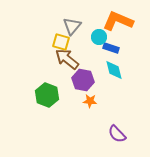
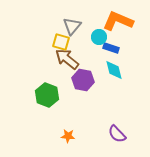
orange star: moved 22 px left, 35 px down
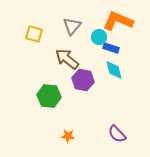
yellow square: moved 27 px left, 8 px up
green hexagon: moved 2 px right, 1 px down; rotated 15 degrees counterclockwise
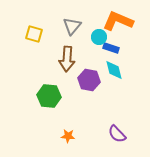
brown arrow: rotated 125 degrees counterclockwise
purple hexagon: moved 6 px right
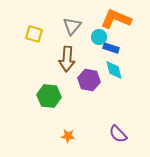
orange L-shape: moved 2 px left, 2 px up
purple semicircle: moved 1 px right
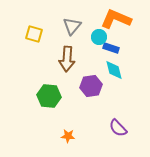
purple hexagon: moved 2 px right, 6 px down; rotated 20 degrees counterclockwise
purple semicircle: moved 6 px up
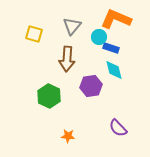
green hexagon: rotated 20 degrees clockwise
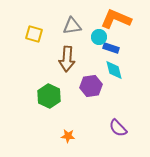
gray triangle: rotated 42 degrees clockwise
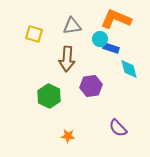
cyan circle: moved 1 px right, 2 px down
cyan diamond: moved 15 px right, 1 px up
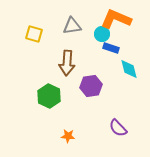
cyan circle: moved 2 px right, 5 px up
brown arrow: moved 4 px down
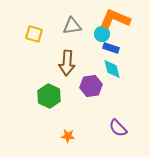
orange L-shape: moved 1 px left
cyan diamond: moved 17 px left
